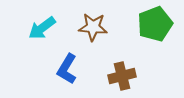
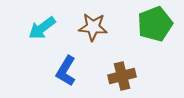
blue L-shape: moved 1 px left, 2 px down
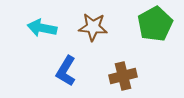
green pentagon: rotated 8 degrees counterclockwise
cyan arrow: rotated 48 degrees clockwise
brown cross: moved 1 px right
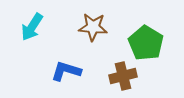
green pentagon: moved 9 px left, 19 px down; rotated 12 degrees counterclockwise
cyan arrow: moved 10 px left, 1 px up; rotated 68 degrees counterclockwise
blue L-shape: rotated 76 degrees clockwise
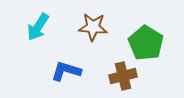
cyan arrow: moved 6 px right
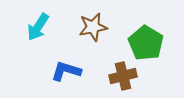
brown star: rotated 16 degrees counterclockwise
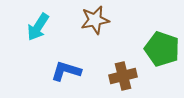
brown star: moved 2 px right, 7 px up
green pentagon: moved 16 px right, 6 px down; rotated 12 degrees counterclockwise
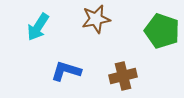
brown star: moved 1 px right, 1 px up
green pentagon: moved 18 px up
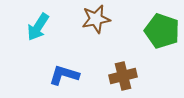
blue L-shape: moved 2 px left, 4 px down
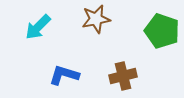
cyan arrow: rotated 12 degrees clockwise
